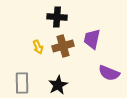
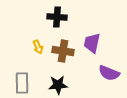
purple trapezoid: moved 4 px down
brown cross: moved 5 px down; rotated 25 degrees clockwise
black star: rotated 24 degrees clockwise
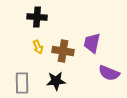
black cross: moved 20 px left
black star: moved 2 px left, 4 px up
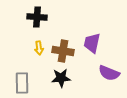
yellow arrow: moved 1 px right, 1 px down; rotated 16 degrees clockwise
black star: moved 5 px right, 3 px up
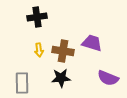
black cross: rotated 12 degrees counterclockwise
purple trapezoid: rotated 95 degrees clockwise
yellow arrow: moved 2 px down
purple semicircle: moved 1 px left, 5 px down
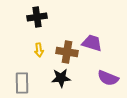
brown cross: moved 4 px right, 1 px down
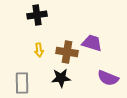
black cross: moved 2 px up
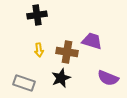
purple trapezoid: moved 2 px up
black star: rotated 18 degrees counterclockwise
gray rectangle: moved 2 px right; rotated 70 degrees counterclockwise
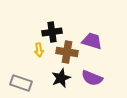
black cross: moved 15 px right, 17 px down
purple semicircle: moved 16 px left
gray rectangle: moved 3 px left
